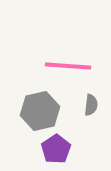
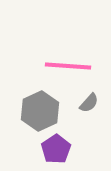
gray semicircle: moved 2 px left, 2 px up; rotated 35 degrees clockwise
gray hexagon: rotated 12 degrees counterclockwise
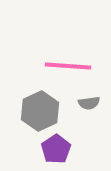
gray semicircle: rotated 40 degrees clockwise
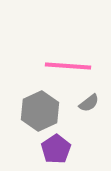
gray semicircle: rotated 30 degrees counterclockwise
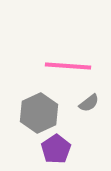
gray hexagon: moved 1 px left, 2 px down
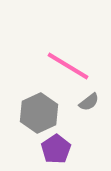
pink line: rotated 27 degrees clockwise
gray semicircle: moved 1 px up
